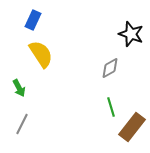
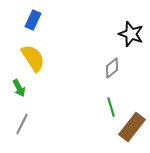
yellow semicircle: moved 8 px left, 4 px down
gray diamond: moved 2 px right; rotated 10 degrees counterclockwise
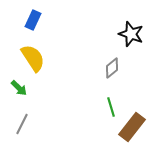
green arrow: rotated 18 degrees counterclockwise
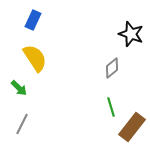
yellow semicircle: moved 2 px right
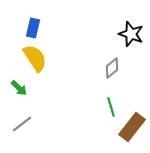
blue rectangle: moved 8 px down; rotated 12 degrees counterclockwise
gray line: rotated 25 degrees clockwise
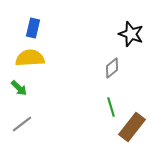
yellow semicircle: moved 5 px left; rotated 60 degrees counterclockwise
